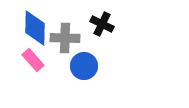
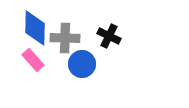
black cross: moved 7 px right, 12 px down
blue circle: moved 2 px left, 2 px up
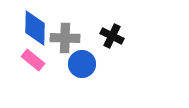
black cross: moved 3 px right
pink rectangle: rotated 10 degrees counterclockwise
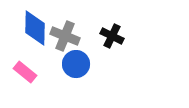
gray cross: moved 2 px up; rotated 20 degrees clockwise
pink rectangle: moved 8 px left, 12 px down
blue circle: moved 6 px left
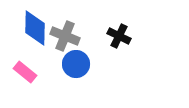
black cross: moved 7 px right
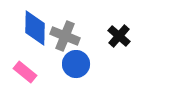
black cross: rotated 15 degrees clockwise
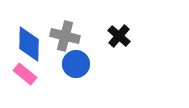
blue diamond: moved 6 px left, 16 px down
gray cross: rotated 8 degrees counterclockwise
pink rectangle: moved 2 px down
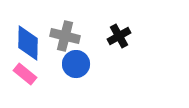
black cross: rotated 20 degrees clockwise
blue diamond: moved 1 px left, 1 px up
